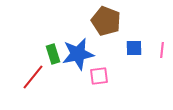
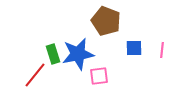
red line: moved 2 px right, 2 px up
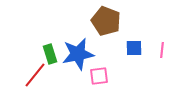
green rectangle: moved 3 px left
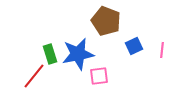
blue square: moved 2 px up; rotated 24 degrees counterclockwise
red line: moved 1 px left, 1 px down
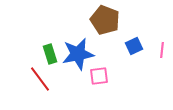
brown pentagon: moved 1 px left, 1 px up
red line: moved 6 px right, 3 px down; rotated 76 degrees counterclockwise
